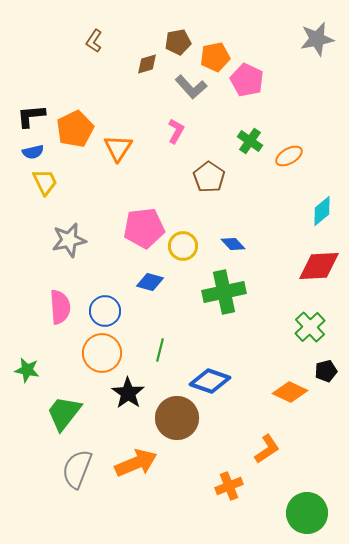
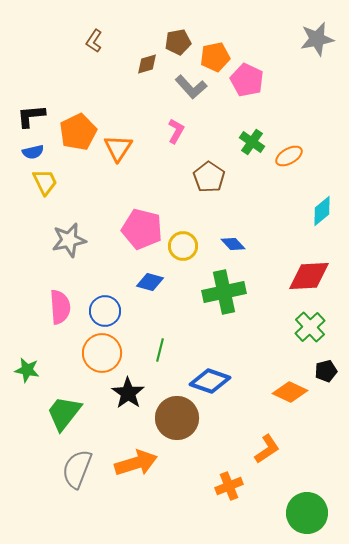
orange pentagon at (75, 129): moved 3 px right, 3 px down
green cross at (250, 141): moved 2 px right, 1 px down
pink pentagon at (144, 228): moved 2 px left, 1 px down; rotated 21 degrees clockwise
red diamond at (319, 266): moved 10 px left, 10 px down
orange arrow at (136, 463): rotated 6 degrees clockwise
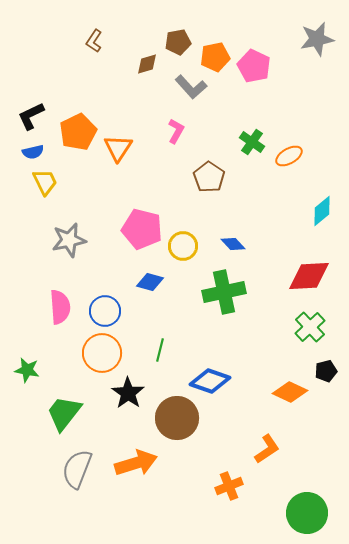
pink pentagon at (247, 80): moved 7 px right, 14 px up
black L-shape at (31, 116): rotated 20 degrees counterclockwise
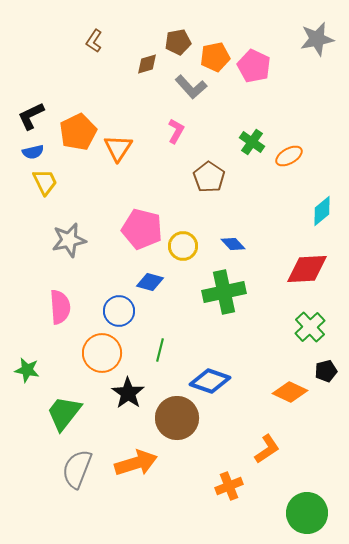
red diamond at (309, 276): moved 2 px left, 7 px up
blue circle at (105, 311): moved 14 px right
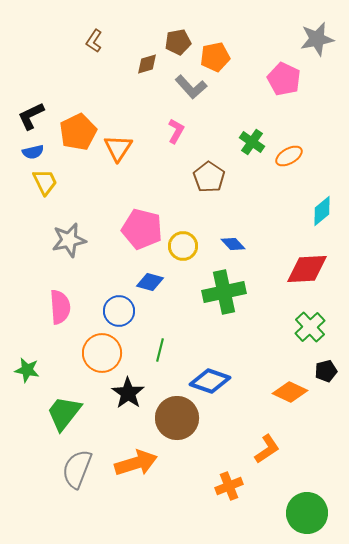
pink pentagon at (254, 66): moved 30 px right, 13 px down
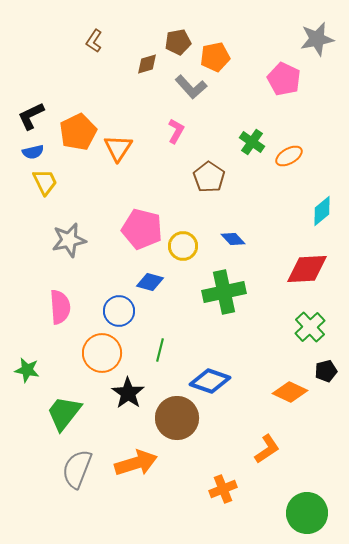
blue diamond at (233, 244): moved 5 px up
orange cross at (229, 486): moved 6 px left, 3 px down
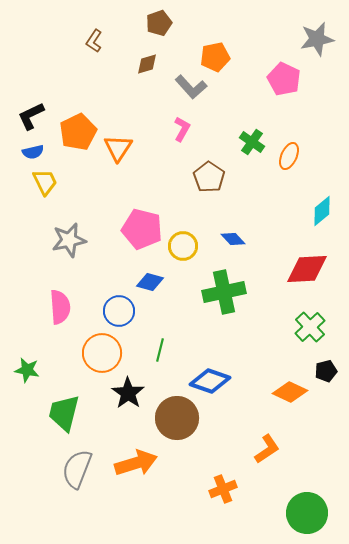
brown pentagon at (178, 42): moved 19 px left, 19 px up; rotated 10 degrees counterclockwise
pink L-shape at (176, 131): moved 6 px right, 2 px up
orange ellipse at (289, 156): rotated 36 degrees counterclockwise
green trapezoid at (64, 413): rotated 24 degrees counterclockwise
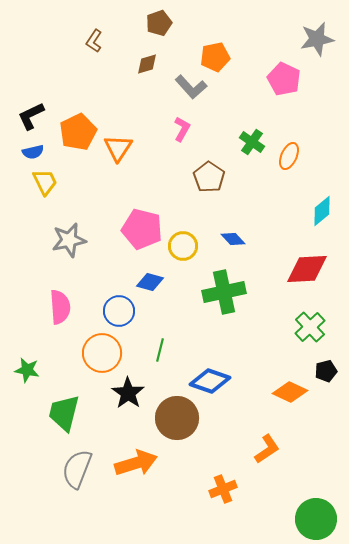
green circle at (307, 513): moved 9 px right, 6 px down
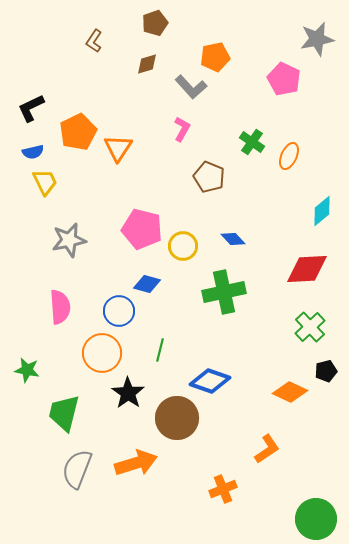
brown pentagon at (159, 23): moved 4 px left
black L-shape at (31, 116): moved 8 px up
brown pentagon at (209, 177): rotated 12 degrees counterclockwise
blue diamond at (150, 282): moved 3 px left, 2 px down
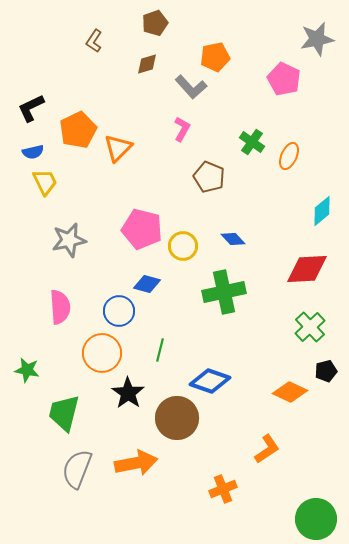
orange pentagon at (78, 132): moved 2 px up
orange triangle at (118, 148): rotated 12 degrees clockwise
orange arrow at (136, 463): rotated 6 degrees clockwise
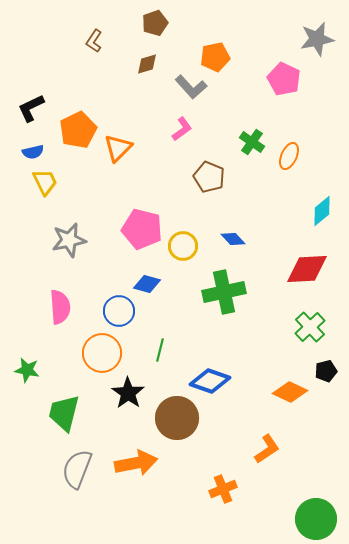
pink L-shape at (182, 129): rotated 25 degrees clockwise
